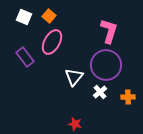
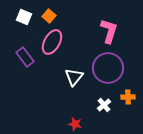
purple circle: moved 2 px right, 3 px down
white cross: moved 4 px right, 13 px down
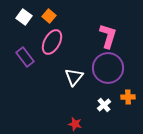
white square: rotated 14 degrees clockwise
pink L-shape: moved 1 px left, 5 px down
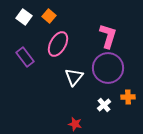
pink ellipse: moved 6 px right, 2 px down
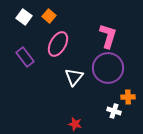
white cross: moved 10 px right, 6 px down; rotated 32 degrees counterclockwise
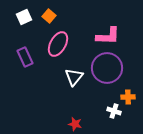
white square: rotated 28 degrees clockwise
pink L-shape: rotated 75 degrees clockwise
purple rectangle: rotated 12 degrees clockwise
purple circle: moved 1 px left
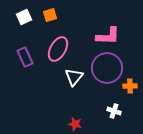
orange square: moved 1 px right, 1 px up; rotated 32 degrees clockwise
pink ellipse: moved 5 px down
orange cross: moved 2 px right, 11 px up
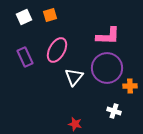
pink ellipse: moved 1 px left, 1 px down
